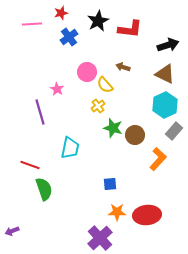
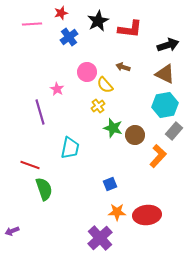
cyan hexagon: rotated 15 degrees clockwise
orange L-shape: moved 3 px up
blue square: rotated 16 degrees counterclockwise
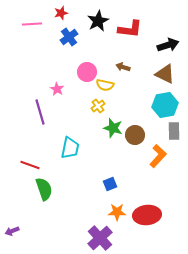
yellow semicircle: rotated 36 degrees counterclockwise
gray rectangle: rotated 42 degrees counterclockwise
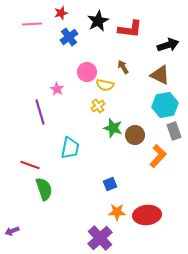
brown arrow: rotated 40 degrees clockwise
brown triangle: moved 5 px left, 1 px down
gray rectangle: rotated 18 degrees counterclockwise
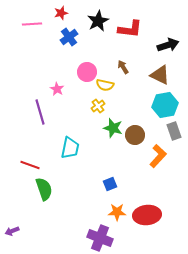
purple cross: rotated 25 degrees counterclockwise
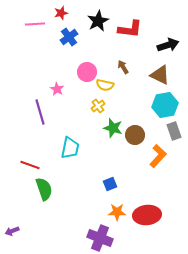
pink line: moved 3 px right
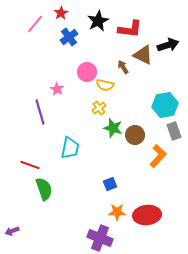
red star: rotated 16 degrees counterclockwise
pink line: rotated 48 degrees counterclockwise
brown triangle: moved 17 px left, 20 px up
yellow cross: moved 1 px right, 2 px down
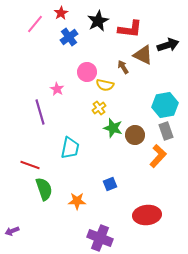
gray rectangle: moved 8 px left
orange star: moved 40 px left, 11 px up
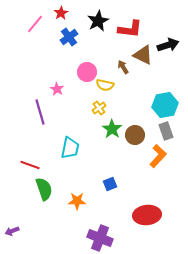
green star: moved 1 px left, 1 px down; rotated 18 degrees clockwise
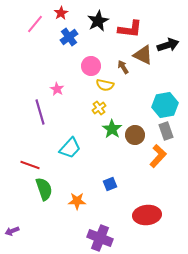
pink circle: moved 4 px right, 6 px up
cyan trapezoid: rotated 30 degrees clockwise
